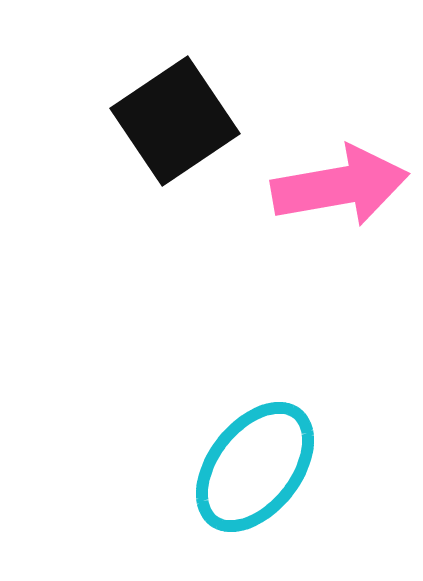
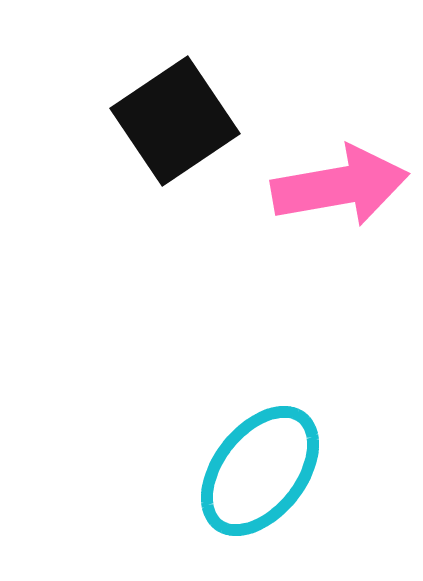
cyan ellipse: moved 5 px right, 4 px down
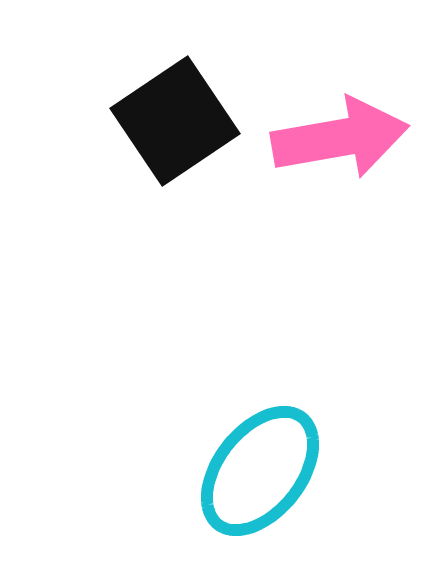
pink arrow: moved 48 px up
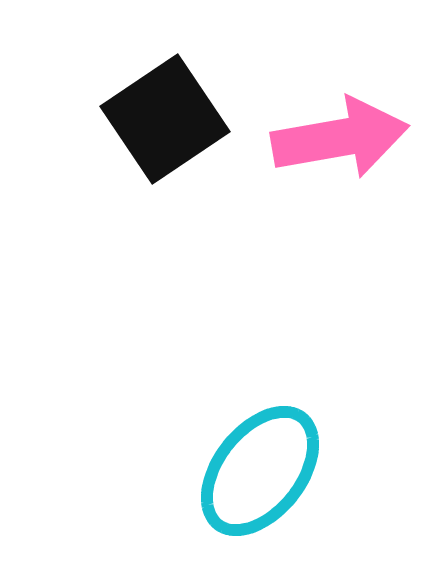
black square: moved 10 px left, 2 px up
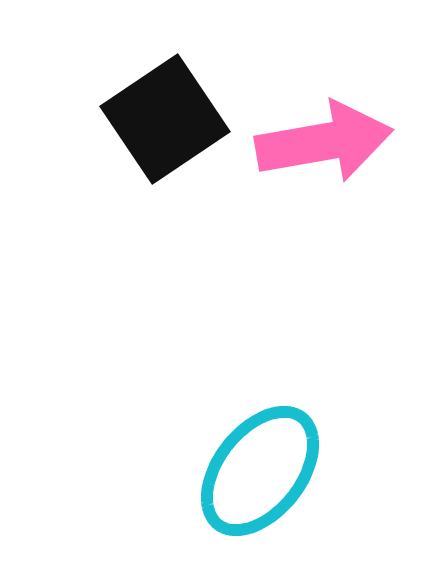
pink arrow: moved 16 px left, 4 px down
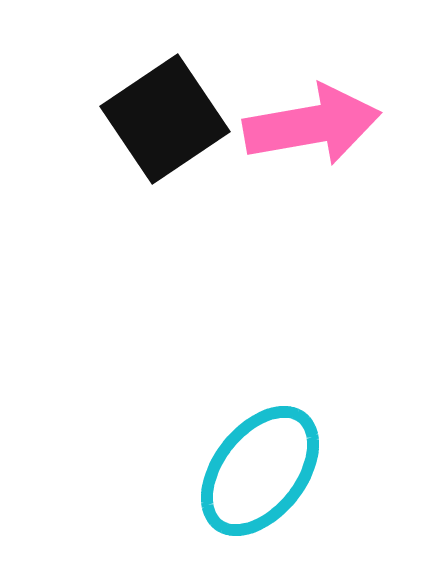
pink arrow: moved 12 px left, 17 px up
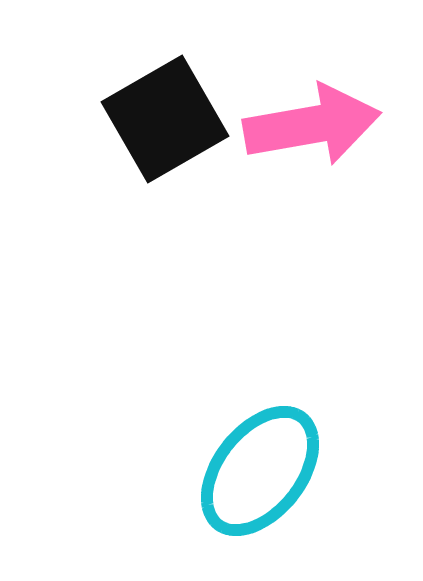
black square: rotated 4 degrees clockwise
